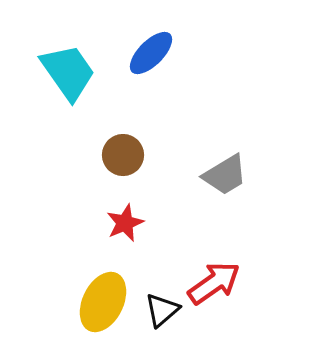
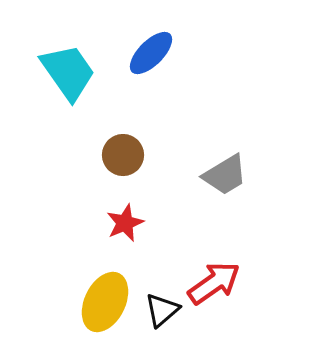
yellow ellipse: moved 2 px right
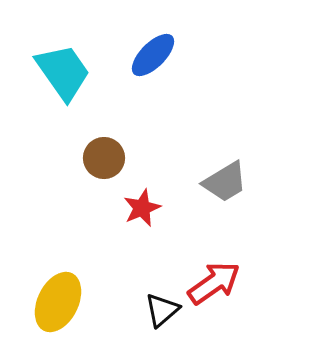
blue ellipse: moved 2 px right, 2 px down
cyan trapezoid: moved 5 px left
brown circle: moved 19 px left, 3 px down
gray trapezoid: moved 7 px down
red star: moved 17 px right, 15 px up
yellow ellipse: moved 47 px left
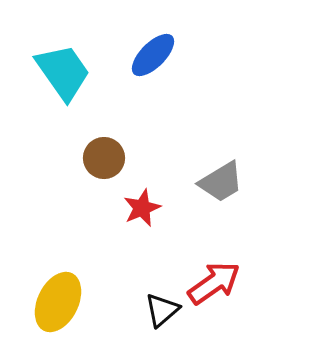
gray trapezoid: moved 4 px left
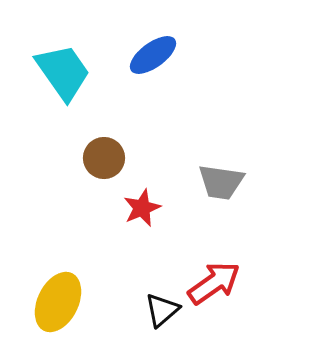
blue ellipse: rotated 9 degrees clockwise
gray trapezoid: rotated 39 degrees clockwise
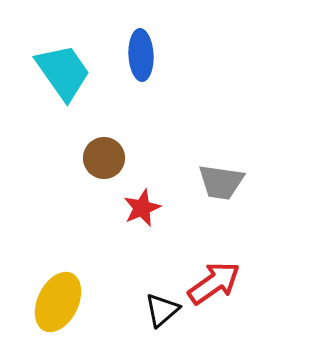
blue ellipse: moved 12 px left; rotated 57 degrees counterclockwise
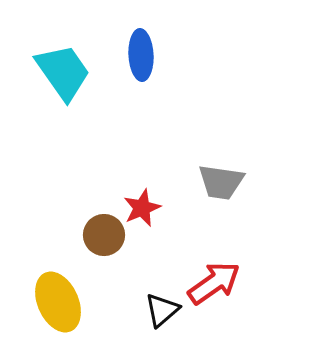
brown circle: moved 77 px down
yellow ellipse: rotated 50 degrees counterclockwise
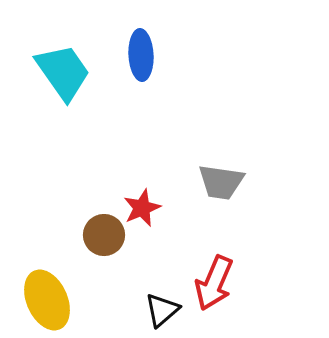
red arrow: rotated 148 degrees clockwise
yellow ellipse: moved 11 px left, 2 px up
